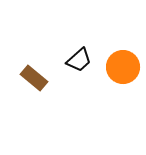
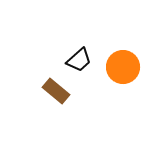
brown rectangle: moved 22 px right, 13 px down
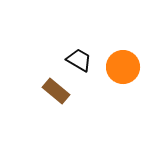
black trapezoid: rotated 108 degrees counterclockwise
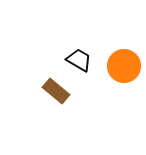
orange circle: moved 1 px right, 1 px up
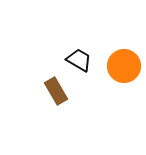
brown rectangle: rotated 20 degrees clockwise
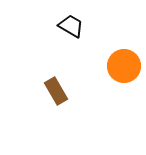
black trapezoid: moved 8 px left, 34 px up
